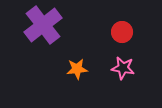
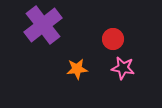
red circle: moved 9 px left, 7 px down
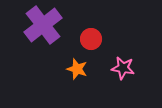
red circle: moved 22 px left
orange star: rotated 25 degrees clockwise
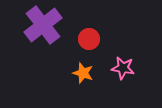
red circle: moved 2 px left
orange star: moved 6 px right, 4 px down
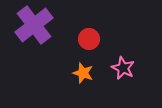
purple cross: moved 9 px left
pink star: rotated 15 degrees clockwise
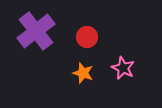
purple cross: moved 2 px right, 6 px down
red circle: moved 2 px left, 2 px up
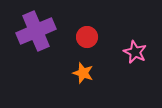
purple cross: rotated 15 degrees clockwise
pink star: moved 12 px right, 16 px up
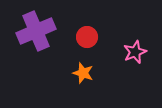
pink star: rotated 25 degrees clockwise
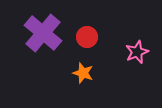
purple cross: moved 7 px right, 2 px down; rotated 27 degrees counterclockwise
pink star: moved 2 px right
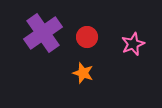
purple cross: rotated 15 degrees clockwise
pink star: moved 4 px left, 8 px up
